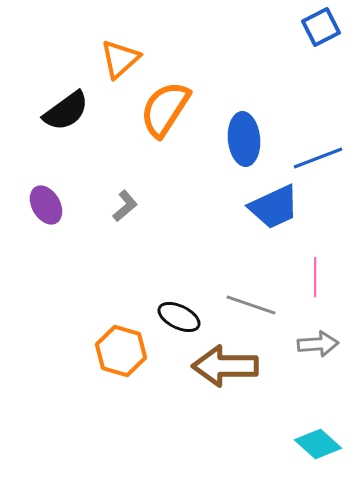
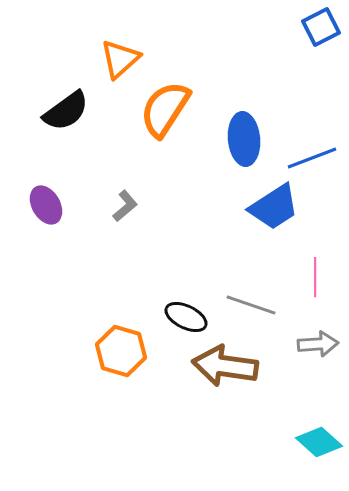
blue line: moved 6 px left
blue trapezoid: rotated 8 degrees counterclockwise
black ellipse: moved 7 px right
brown arrow: rotated 8 degrees clockwise
cyan diamond: moved 1 px right, 2 px up
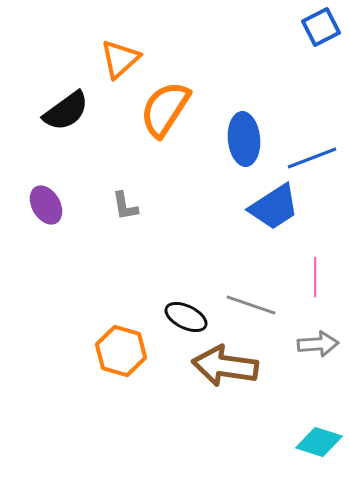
gray L-shape: rotated 120 degrees clockwise
cyan diamond: rotated 24 degrees counterclockwise
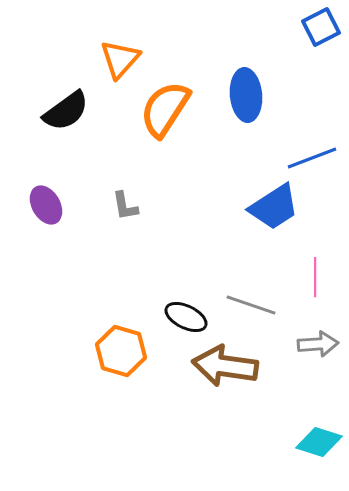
orange triangle: rotated 6 degrees counterclockwise
blue ellipse: moved 2 px right, 44 px up
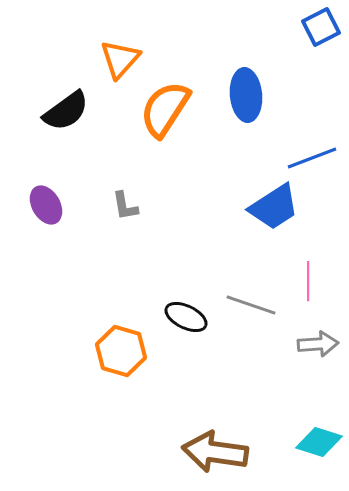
pink line: moved 7 px left, 4 px down
brown arrow: moved 10 px left, 86 px down
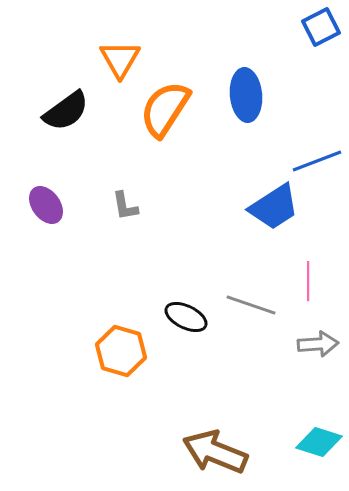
orange triangle: rotated 12 degrees counterclockwise
blue line: moved 5 px right, 3 px down
purple ellipse: rotated 6 degrees counterclockwise
brown arrow: rotated 14 degrees clockwise
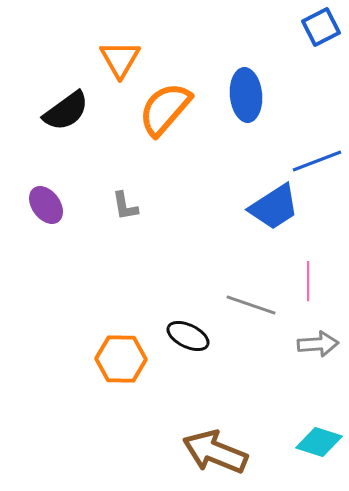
orange semicircle: rotated 8 degrees clockwise
black ellipse: moved 2 px right, 19 px down
orange hexagon: moved 8 px down; rotated 15 degrees counterclockwise
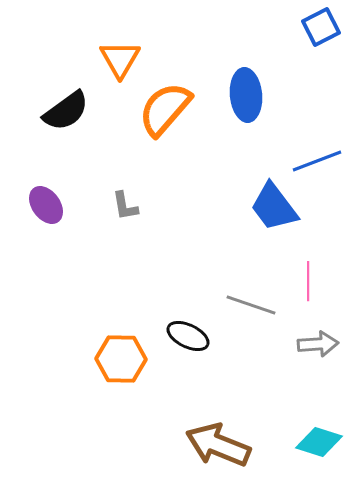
blue trapezoid: rotated 86 degrees clockwise
brown arrow: moved 3 px right, 7 px up
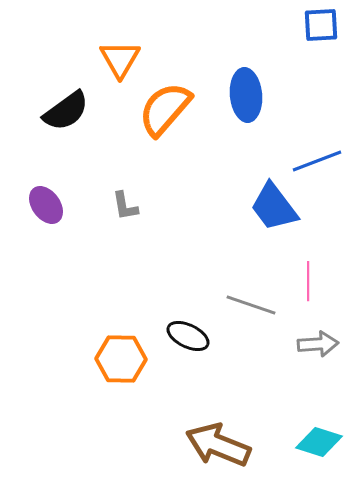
blue square: moved 2 px up; rotated 24 degrees clockwise
